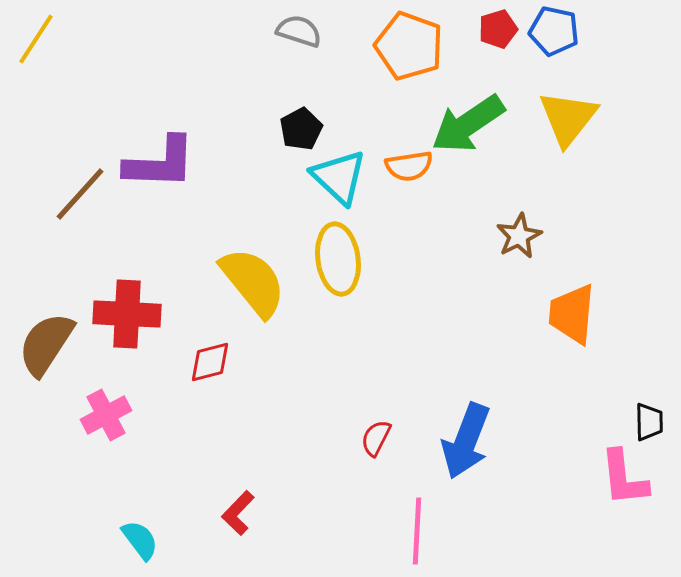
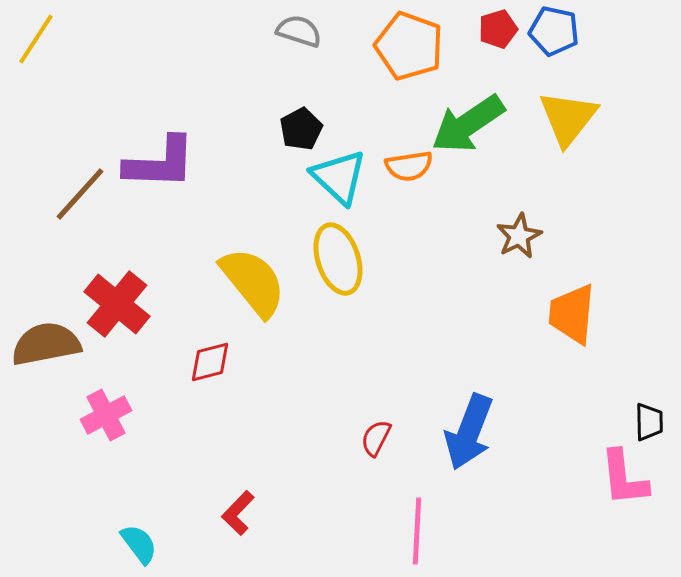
yellow ellipse: rotated 10 degrees counterclockwise
red cross: moved 10 px left, 10 px up; rotated 36 degrees clockwise
brown semicircle: rotated 46 degrees clockwise
blue arrow: moved 3 px right, 9 px up
cyan semicircle: moved 1 px left, 4 px down
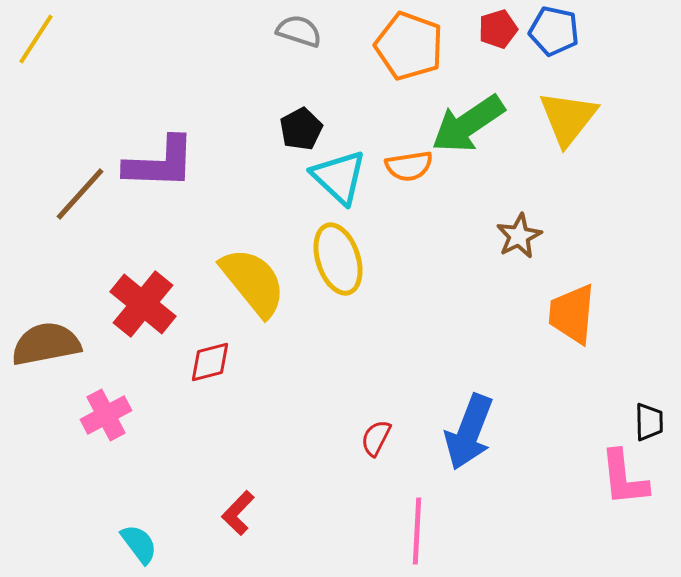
red cross: moved 26 px right
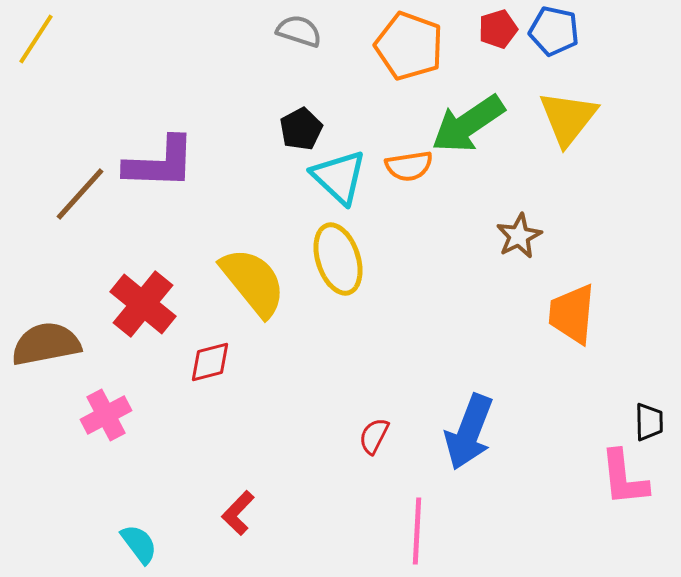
red semicircle: moved 2 px left, 2 px up
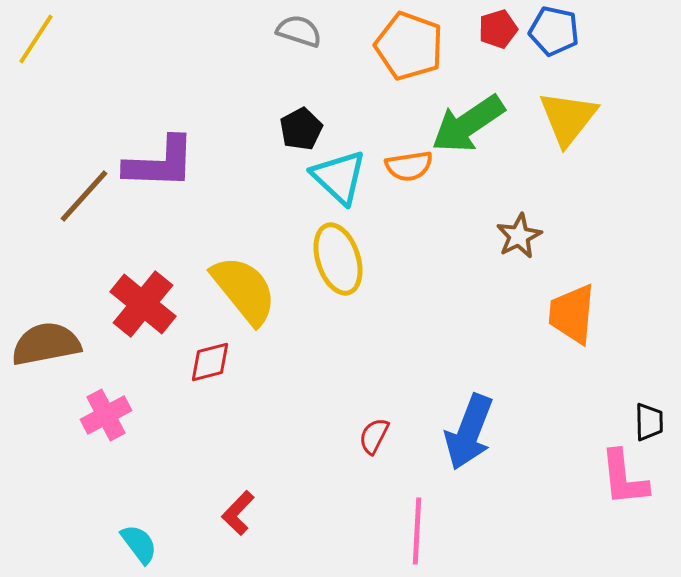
brown line: moved 4 px right, 2 px down
yellow semicircle: moved 9 px left, 8 px down
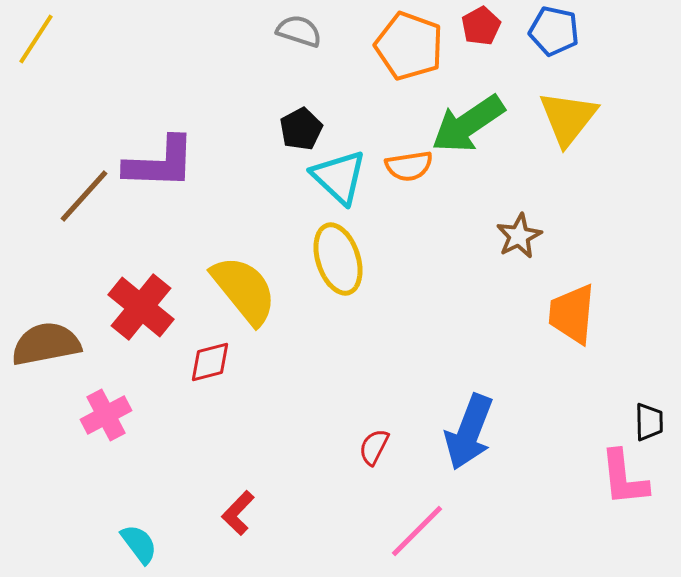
red pentagon: moved 17 px left, 3 px up; rotated 12 degrees counterclockwise
red cross: moved 2 px left, 3 px down
red semicircle: moved 11 px down
pink line: rotated 42 degrees clockwise
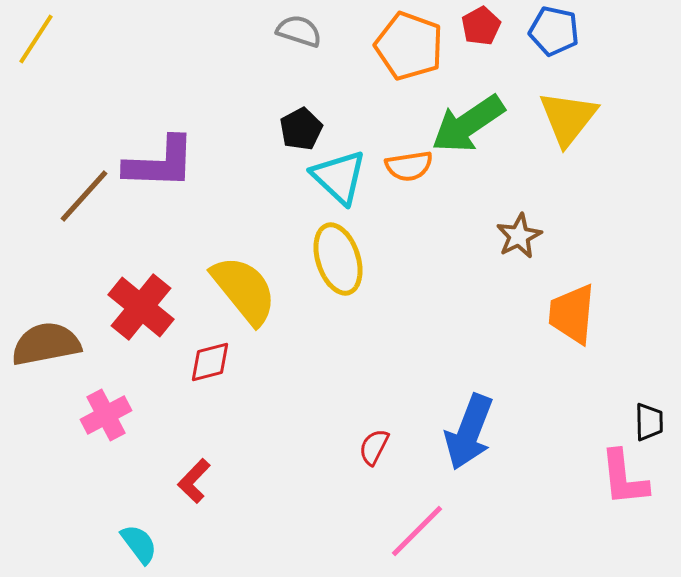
red L-shape: moved 44 px left, 32 px up
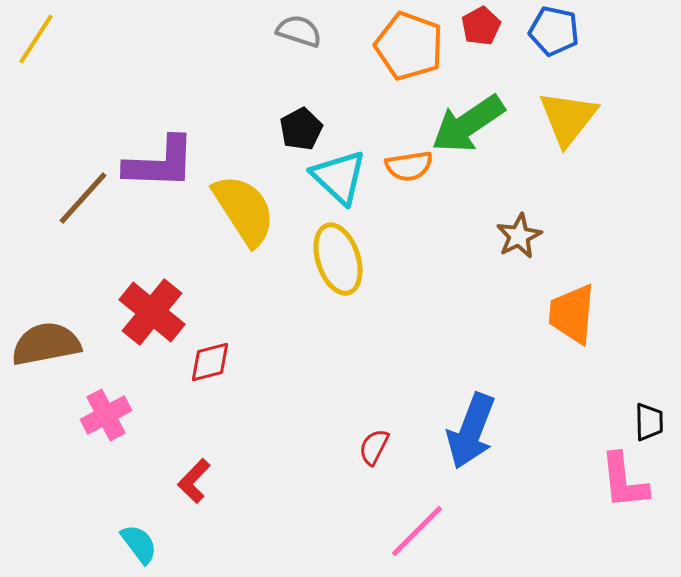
brown line: moved 1 px left, 2 px down
yellow semicircle: moved 80 px up; rotated 6 degrees clockwise
red cross: moved 11 px right, 5 px down
blue arrow: moved 2 px right, 1 px up
pink L-shape: moved 3 px down
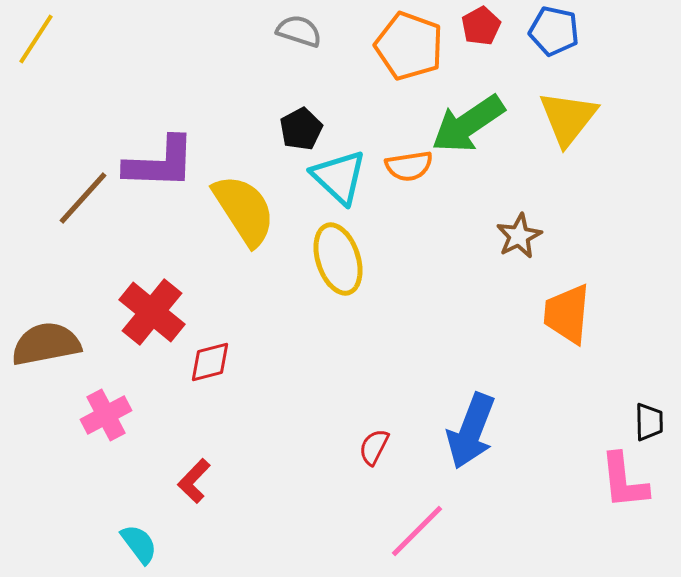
orange trapezoid: moved 5 px left
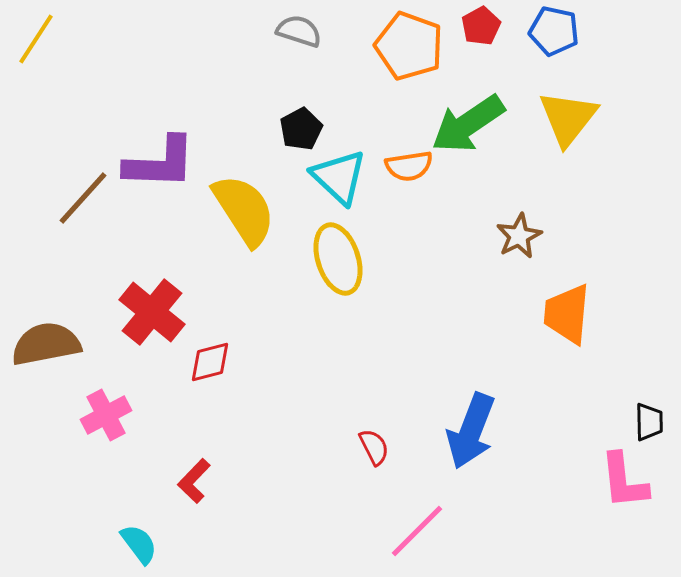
red semicircle: rotated 126 degrees clockwise
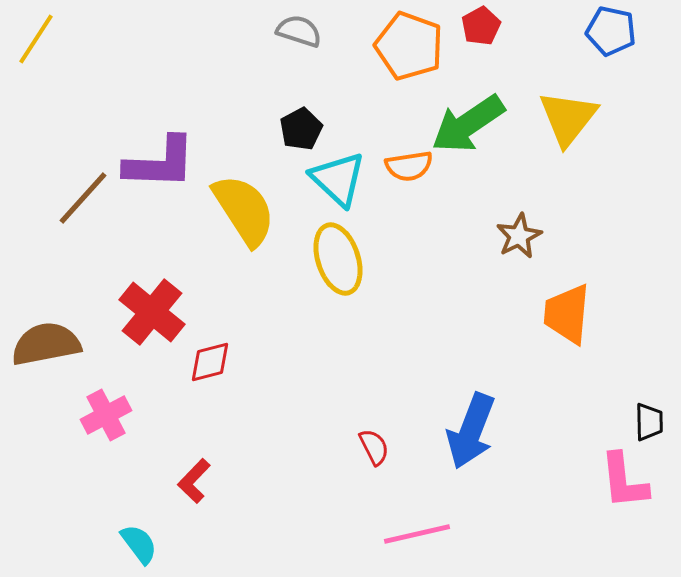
blue pentagon: moved 57 px right
cyan triangle: moved 1 px left, 2 px down
pink line: moved 3 px down; rotated 32 degrees clockwise
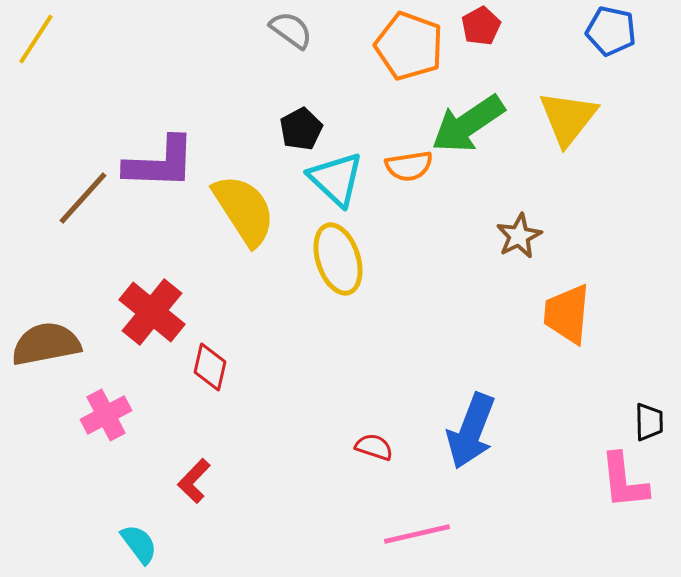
gray semicircle: moved 8 px left, 1 px up; rotated 18 degrees clockwise
cyan triangle: moved 2 px left
red diamond: moved 5 px down; rotated 63 degrees counterclockwise
red semicircle: rotated 45 degrees counterclockwise
